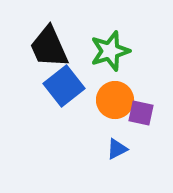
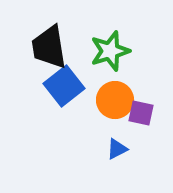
black trapezoid: rotated 15 degrees clockwise
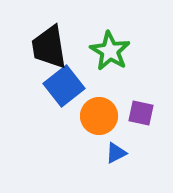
green star: rotated 24 degrees counterclockwise
orange circle: moved 16 px left, 16 px down
blue triangle: moved 1 px left, 4 px down
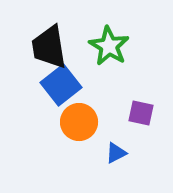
green star: moved 1 px left, 5 px up
blue square: moved 3 px left, 1 px up
orange circle: moved 20 px left, 6 px down
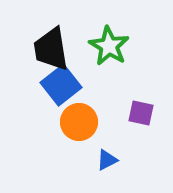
black trapezoid: moved 2 px right, 2 px down
blue triangle: moved 9 px left, 7 px down
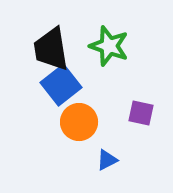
green star: rotated 12 degrees counterclockwise
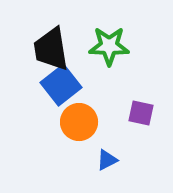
green star: rotated 18 degrees counterclockwise
